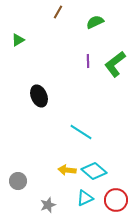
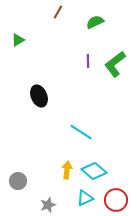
yellow arrow: rotated 90 degrees clockwise
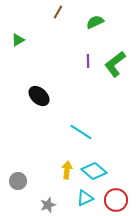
black ellipse: rotated 25 degrees counterclockwise
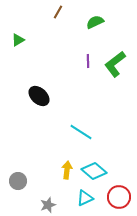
red circle: moved 3 px right, 3 px up
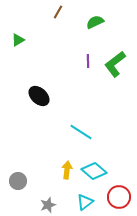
cyan triangle: moved 4 px down; rotated 12 degrees counterclockwise
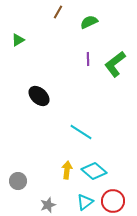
green semicircle: moved 6 px left
purple line: moved 2 px up
red circle: moved 6 px left, 4 px down
